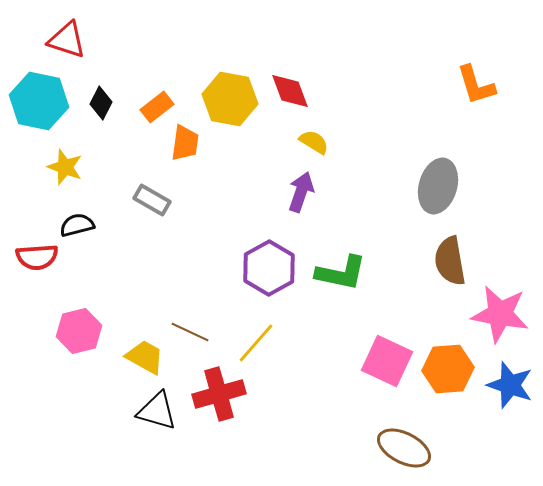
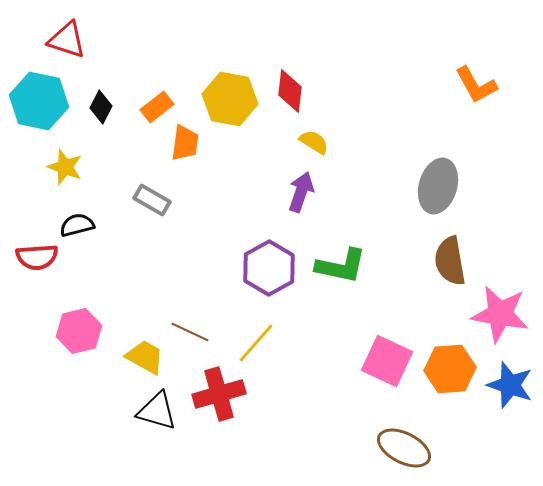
orange L-shape: rotated 12 degrees counterclockwise
red diamond: rotated 27 degrees clockwise
black diamond: moved 4 px down
green L-shape: moved 7 px up
orange hexagon: moved 2 px right
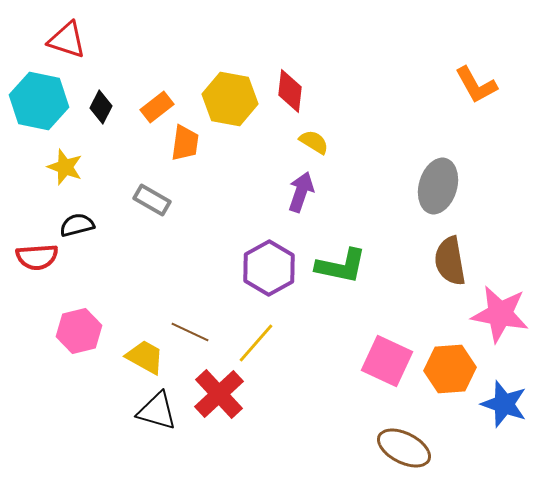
blue star: moved 6 px left, 19 px down
red cross: rotated 27 degrees counterclockwise
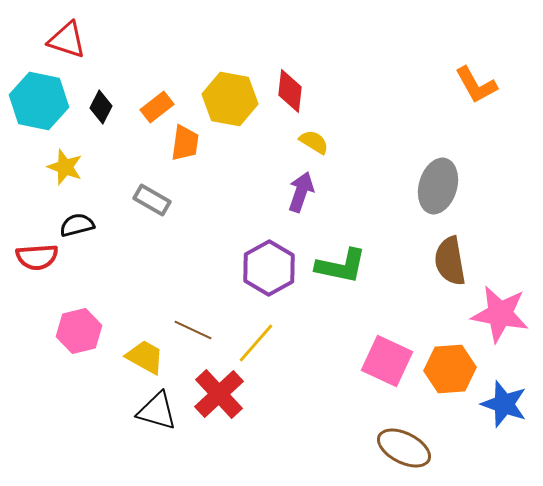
brown line: moved 3 px right, 2 px up
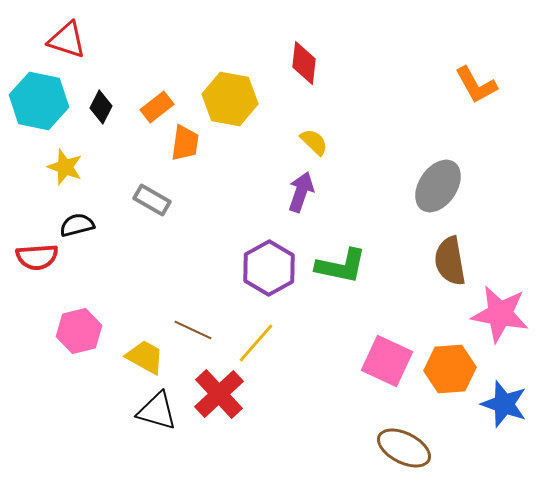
red diamond: moved 14 px right, 28 px up
yellow semicircle: rotated 12 degrees clockwise
gray ellipse: rotated 18 degrees clockwise
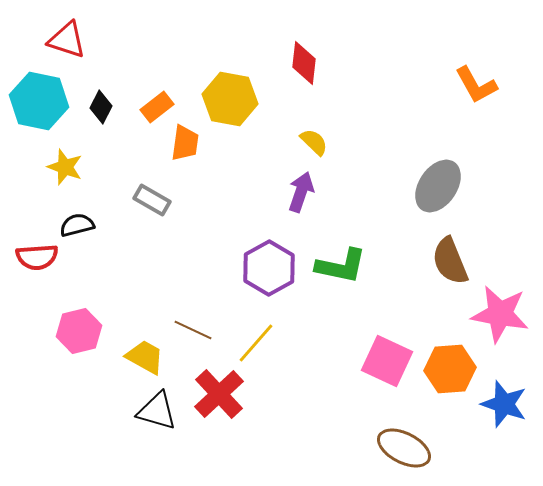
brown semicircle: rotated 12 degrees counterclockwise
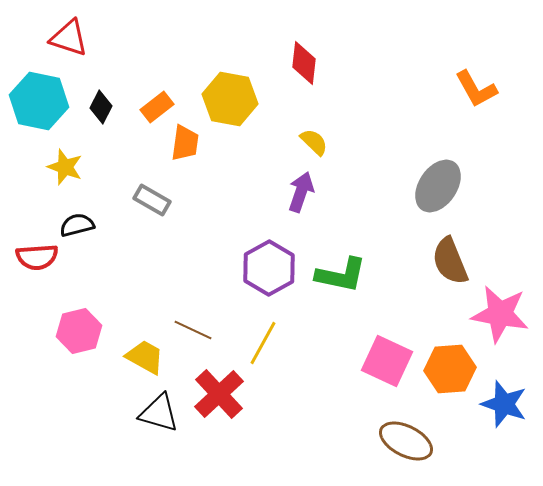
red triangle: moved 2 px right, 2 px up
orange L-shape: moved 4 px down
green L-shape: moved 9 px down
yellow line: moved 7 px right; rotated 12 degrees counterclockwise
black triangle: moved 2 px right, 2 px down
brown ellipse: moved 2 px right, 7 px up
